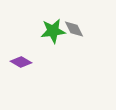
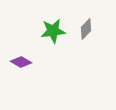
gray diamond: moved 12 px right; rotated 70 degrees clockwise
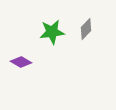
green star: moved 1 px left, 1 px down
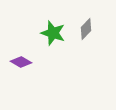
green star: moved 1 px right, 1 px down; rotated 25 degrees clockwise
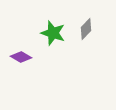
purple diamond: moved 5 px up
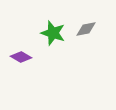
gray diamond: rotated 35 degrees clockwise
